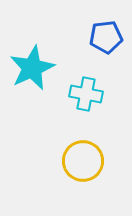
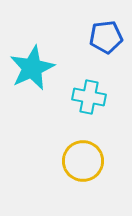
cyan cross: moved 3 px right, 3 px down
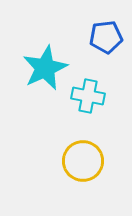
cyan star: moved 13 px right
cyan cross: moved 1 px left, 1 px up
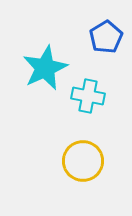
blue pentagon: rotated 24 degrees counterclockwise
